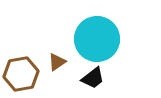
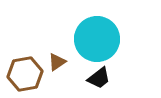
brown hexagon: moved 4 px right
black trapezoid: moved 6 px right
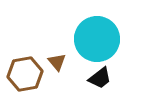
brown triangle: rotated 36 degrees counterclockwise
black trapezoid: moved 1 px right
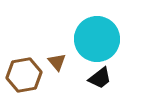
brown hexagon: moved 1 px left, 1 px down
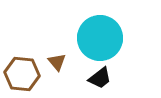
cyan circle: moved 3 px right, 1 px up
brown hexagon: moved 2 px left, 1 px up; rotated 16 degrees clockwise
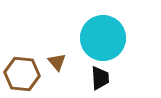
cyan circle: moved 3 px right
black trapezoid: rotated 55 degrees counterclockwise
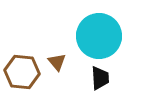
cyan circle: moved 4 px left, 2 px up
brown hexagon: moved 2 px up
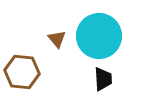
brown triangle: moved 23 px up
black trapezoid: moved 3 px right, 1 px down
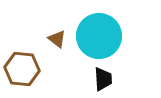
brown triangle: rotated 12 degrees counterclockwise
brown hexagon: moved 3 px up
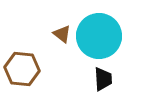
brown triangle: moved 5 px right, 5 px up
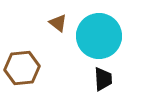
brown triangle: moved 4 px left, 11 px up
brown hexagon: moved 1 px up; rotated 12 degrees counterclockwise
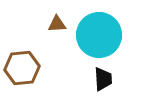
brown triangle: moved 1 px left, 1 px down; rotated 42 degrees counterclockwise
cyan circle: moved 1 px up
